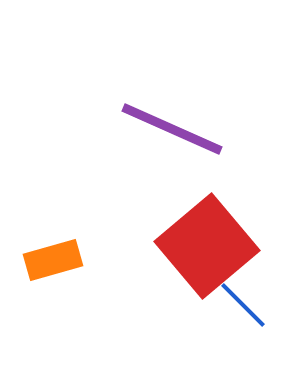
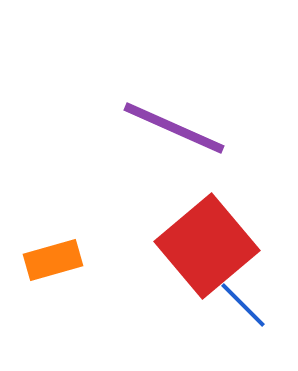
purple line: moved 2 px right, 1 px up
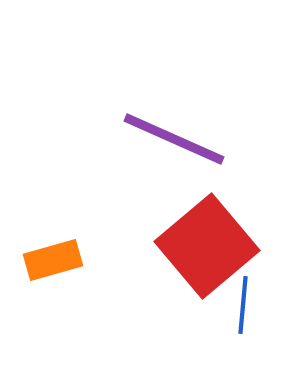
purple line: moved 11 px down
blue line: rotated 50 degrees clockwise
